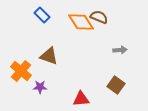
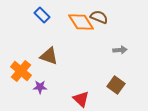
red triangle: rotated 48 degrees clockwise
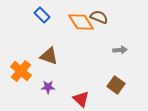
purple star: moved 8 px right
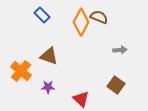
orange diamond: rotated 60 degrees clockwise
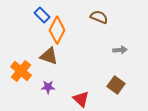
orange diamond: moved 24 px left, 8 px down
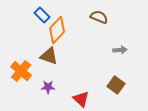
orange diamond: rotated 16 degrees clockwise
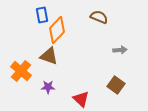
blue rectangle: rotated 35 degrees clockwise
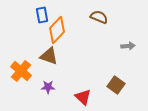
gray arrow: moved 8 px right, 4 px up
red triangle: moved 2 px right, 2 px up
